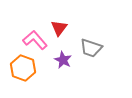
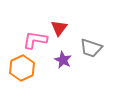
pink L-shape: rotated 40 degrees counterclockwise
orange hexagon: moved 1 px left; rotated 15 degrees clockwise
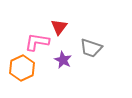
red triangle: moved 1 px up
pink L-shape: moved 2 px right, 2 px down
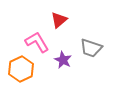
red triangle: moved 7 px up; rotated 12 degrees clockwise
pink L-shape: rotated 50 degrees clockwise
orange hexagon: moved 1 px left, 1 px down
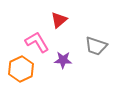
gray trapezoid: moved 5 px right, 2 px up
purple star: rotated 24 degrees counterclockwise
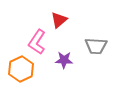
pink L-shape: rotated 115 degrees counterclockwise
gray trapezoid: rotated 15 degrees counterclockwise
purple star: moved 1 px right
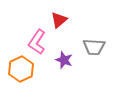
gray trapezoid: moved 2 px left, 1 px down
purple star: rotated 18 degrees clockwise
